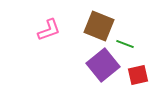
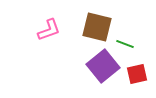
brown square: moved 2 px left, 1 px down; rotated 8 degrees counterclockwise
purple square: moved 1 px down
red square: moved 1 px left, 1 px up
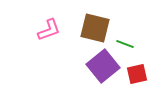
brown square: moved 2 px left, 1 px down
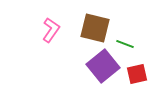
pink L-shape: moved 2 px right; rotated 35 degrees counterclockwise
